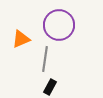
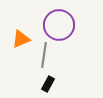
gray line: moved 1 px left, 4 px up
black rectangle: moved 2 px left, 3 px up
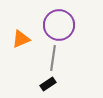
gray line: moved 9 px right, 3 px down
black rectangle: rotated 28 degrees clockwise
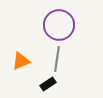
orange triangle: moved 22 px down
gray line: moved 4 px right, 1 px down
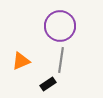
purple circle: moved 1 px right, 1 px down
gray line: moved 4 px right, 1 px down
